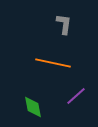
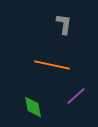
orange line: moved 1 px left, 2 px down
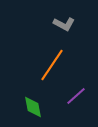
gray L-shape: rotated 110 degrees clockwise
orange line: rotated 68 degrees counterclockwise
